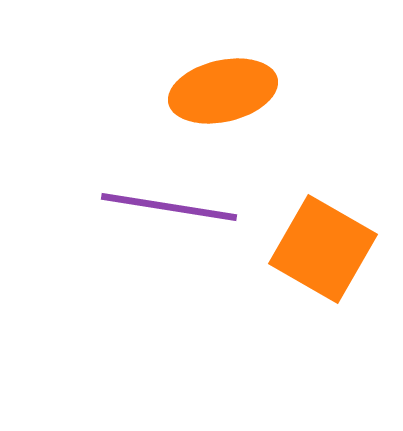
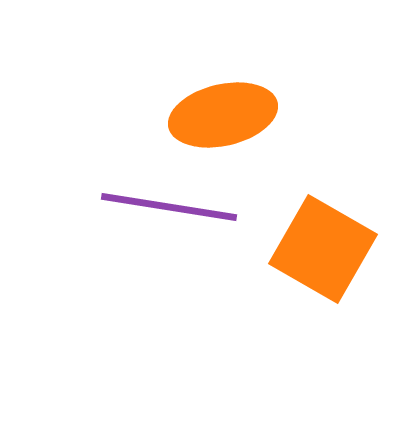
orange ellipse: moved 24 px down
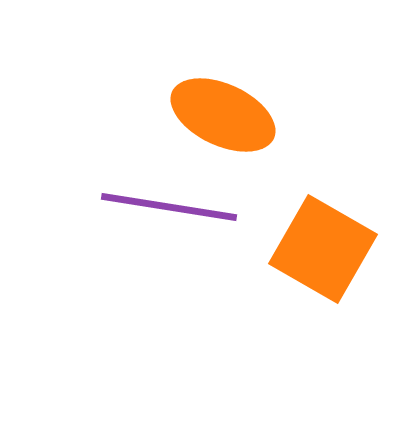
orange ellipse: rotated 38 degrees clockwise
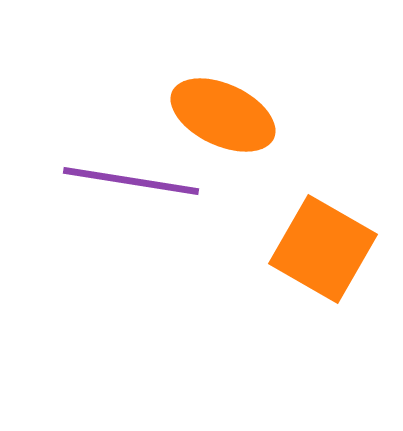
purple line: moved 38 px left, 26 px up
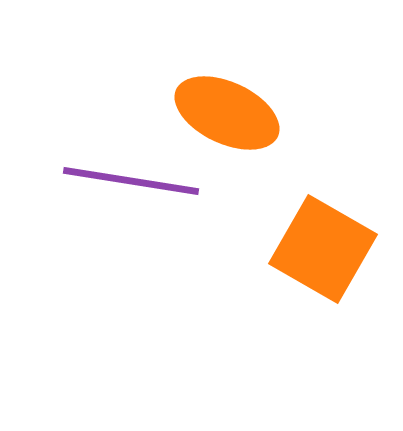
orange ellipse: moved 4 px right, 2 px up
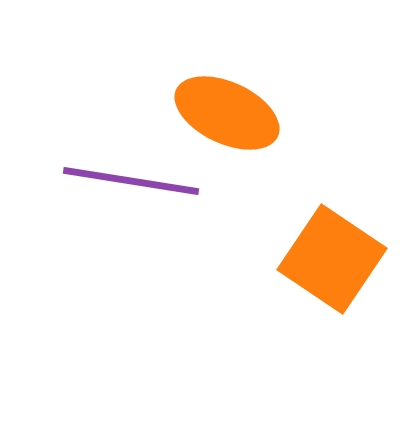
orange square: moved 9 px right, 10 px down; rotated 4 degrees clockwise
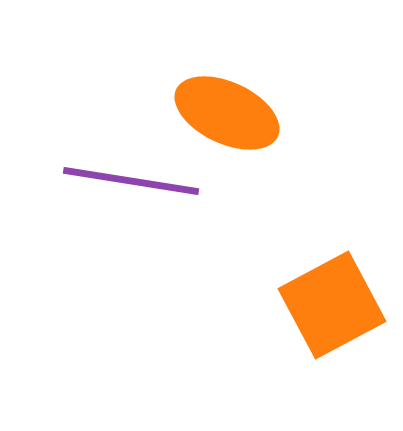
orange square: moved 46 px down; rotated 28 degrees clockwise
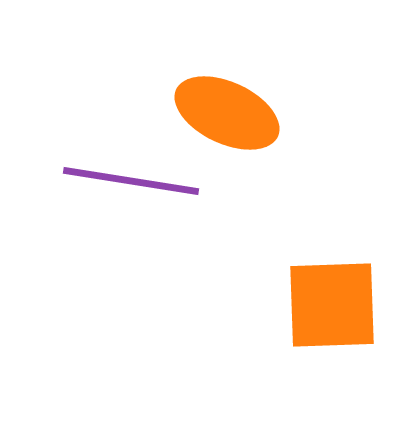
orange square: rotated 26 degrees clockwise
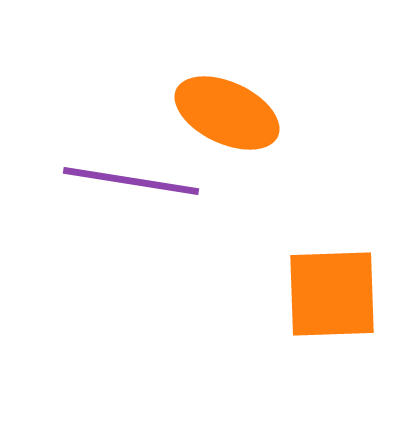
orange square: moved 11 px up
